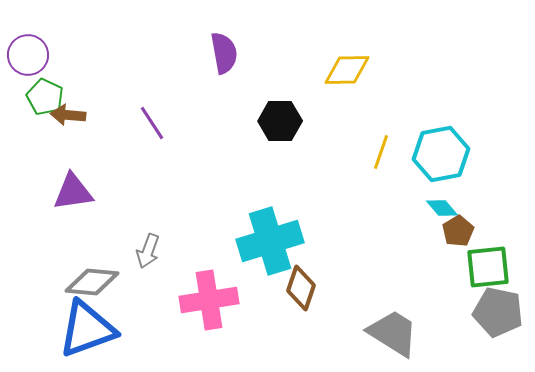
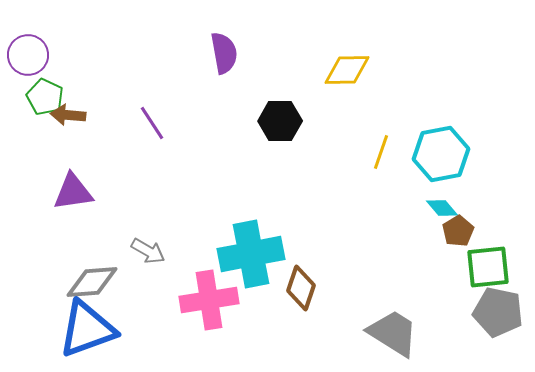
cyan cross: moved 19 px left, 13 px down; rotated 6 degrees clockwise
gray arrow: rotated 80 degrees counterclockwise
gray diamond: rotated 10 degrees counterclockwise
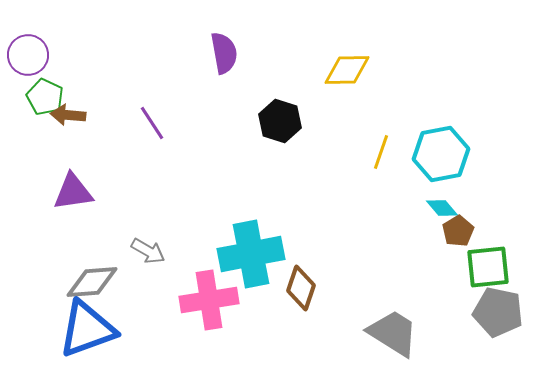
black hexagon: rotated 18 degrees clockwise
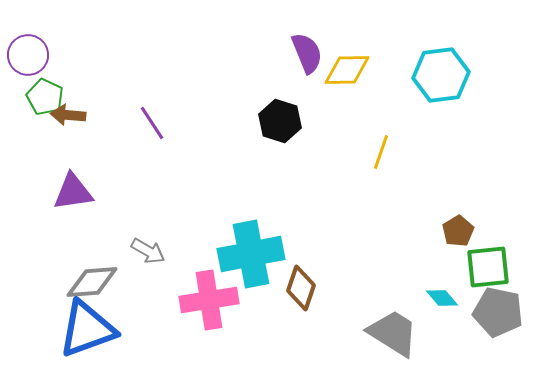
purple semicircle: moved 83 px right; rotated 12 degrees counterclockwise
cyan hexagon: moved 79 px up; rotated 4 degrees clockwise
cyan diamond: moved 90 px down
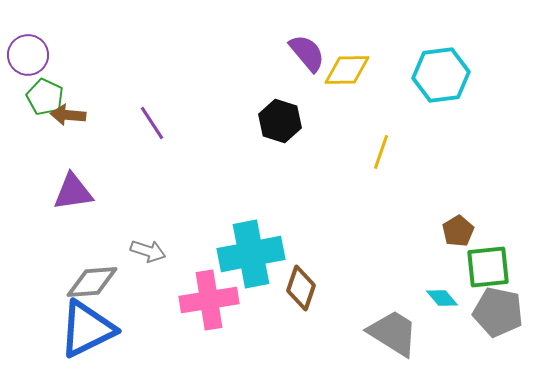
purple semicircle: rotated 18 degrees counterclockwise
gray arrow: rotated 12 degrees counterclockwise
blue triangle: rotated 6 degrees counterclockwise
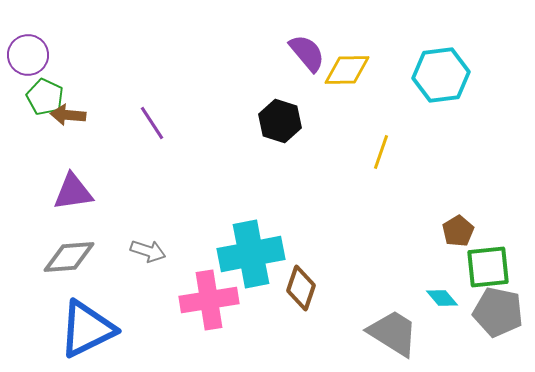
gray diamond: moved 23 px left, 25 px up
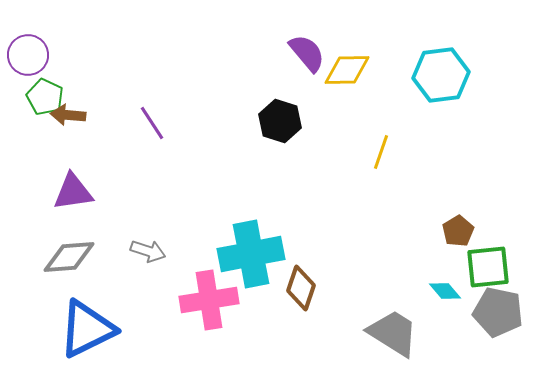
cyan diamond: moved 3 px right, 7 px up
